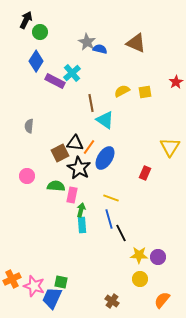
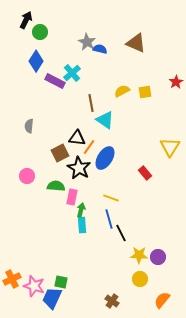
black triangle: moved 2 px right, 5 px up
red rectangle: rotated 64 degrees counterclockwise
pink rectangle: moved 2 px down
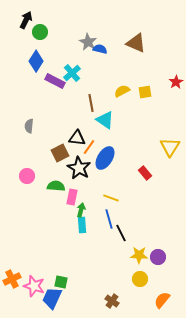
gray star: moved 1 px right
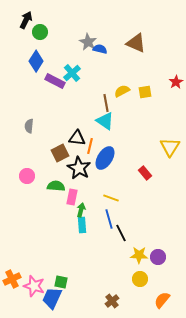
brown line: moved 15 px right
cyan triangle: moved 1 px down
orange line: moved 1 px right, 1 px up; rotated 21 degrees counterclockwise
brown cross: rotated 16 degrees clockwise
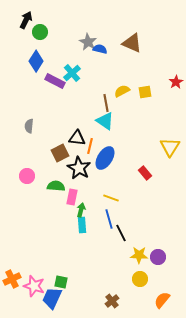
brown triangle: moved 4 px left
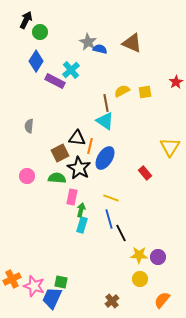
cyan cross: moved 1 px left, 3 px up
green semicircle: moved 1 px right, 8 px up
cyan rectangle: rotated 21 degrees clockwise
